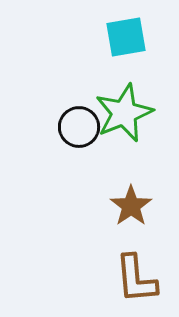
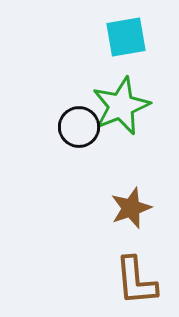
green star: moved 3 px left, 7 px up
brown star: moved 2 px down; rotated 15 degrees clockwise
brown L-shape: moved 2 px down
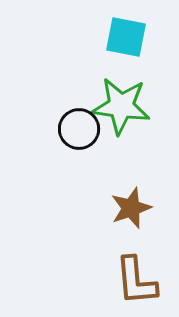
cyan square: rotated 21 degrees clockwise
green star: rotated 30 degrees clockwise
black circle: moved 2 px down
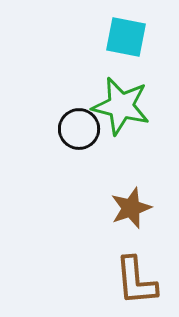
green star: rotated 6 degrees clockwise
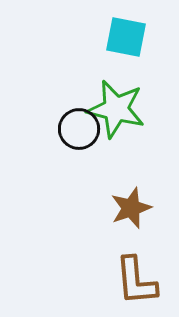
green star: moved 5 px left, 3 px down
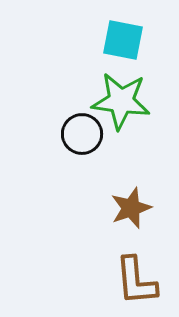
cyan square: moved 3 px left, 3 px down
green star: moved 5 px right, 8 px up; rotated 6 degrees counterclockwise
black circle: moved 3 px right, 5 px down
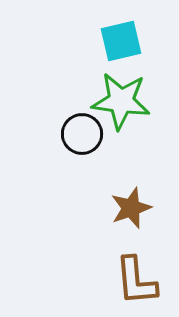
cyan square: moved 2 px left, 1 px down; rotated 24 degrees counterclockwise
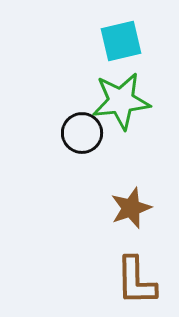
green star: rotated 14 degrees counterclockwise
black circle: moved 1 px up
brown L-shape: rotated 4 degrees clockwise
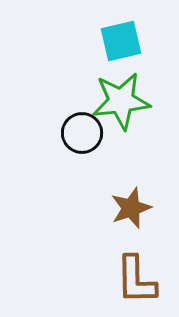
brown L-shape: moved 1 px up
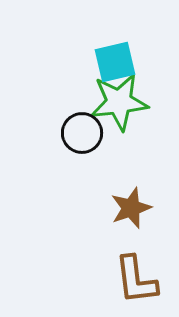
cyan square: moved 6 px left, 21 px down
green star: moved 2 px left, 1 px down
brown L-shape: rotated 6 degrees counterclockwise
